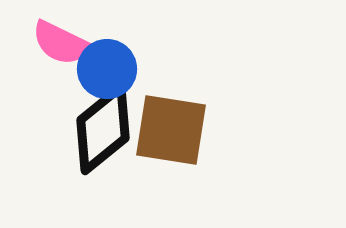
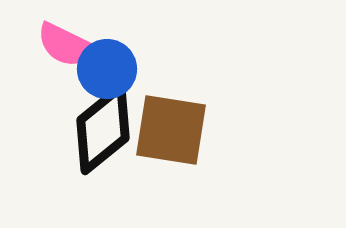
pink semicircle: moved 5 px right, 2 px down
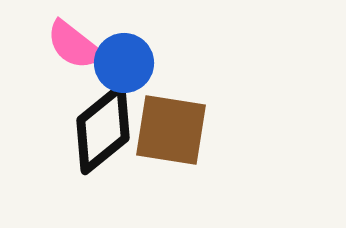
pink semicircle: moved 8 px right; rotated 12 degrees clockwise
blue circle: moved 17 px right, 6 px up
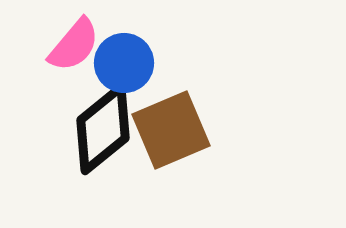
pink semicircle: rotated 88 degrees counterclockwise
brown square: rotated 32 degrees counterclockwise
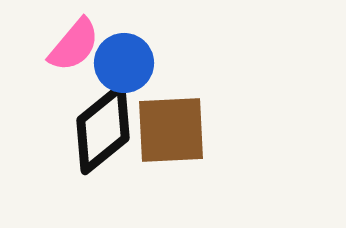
brown square: rotated 20 degrees clockwise
